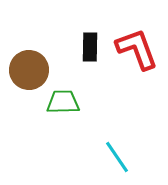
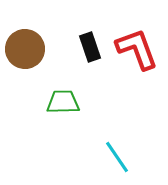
black rectangle: rotated 20 degrees counterclockwise
brown circle: moved 4 px left, 21 px up
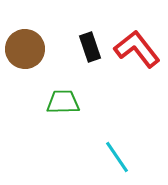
red L-shape: rotated 18 degrees counterclockwise
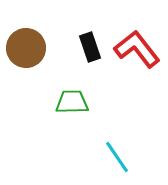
brown circle: moved 1 px right, 1 px up
green trapezoid: moved 9 px right
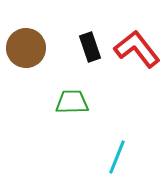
cyan line: rotated 56 degrees clockwise
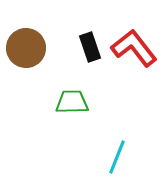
red L-shape: moved 3 px left, 1 px up
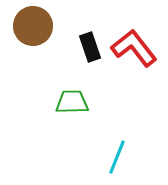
brown circle: moved 7 px right, 22 px up
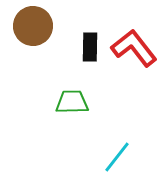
black rectangle: rotated 20 degrees clockwise
cyan line: rotated 16 degrees clockwise
